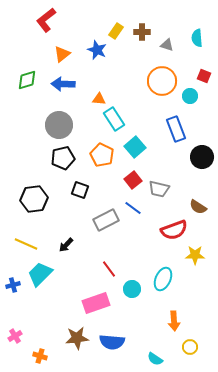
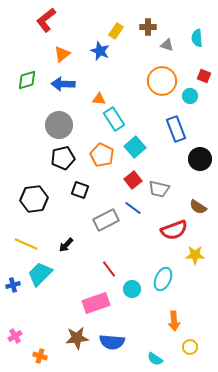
brown cross at (142, 32): moved 6 px right, 5 px up
blue star at (97, 50): moved 3 px right, 1 px down
black circle at (202, 157): moved 2 px left, 2 px down
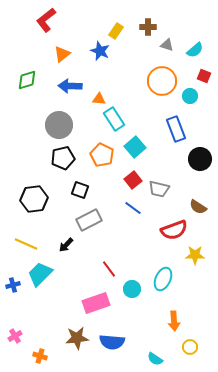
cyan semicircle at (197, 38): moved 2 px left, 12 px down; rotated 126 degrees counterclockwise
blue arrow at (63, 84): moved 7 px right, 2 px down
gray rectangle at (106, 220): moved 17 px left
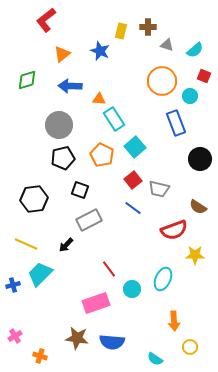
yellow rectangle at (116, 31): moved 5 px right; rotated 21 degrees counterclockwise
blue rectangle at (176, 129): moved 6 px up
brown star at (77, 338): rotated 15 degrees clockwise
